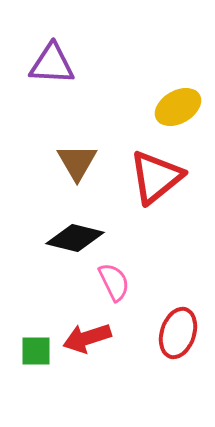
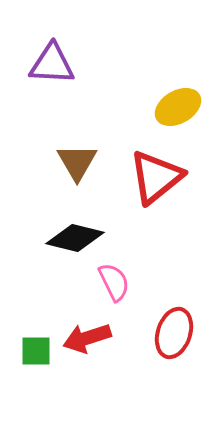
red ellipse: moved 4 px left
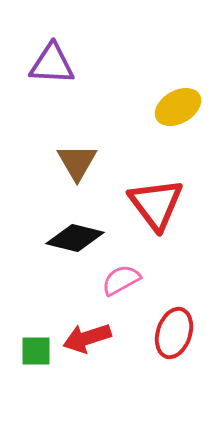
red triangle: moved 27 px down; rotated 28 degrees counterclockwise
pink semicircle: moved 7 px right, 2 px up; rotated 93 degrees counterclockwise
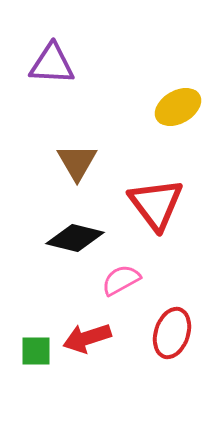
red ellipse: moved 2 px left
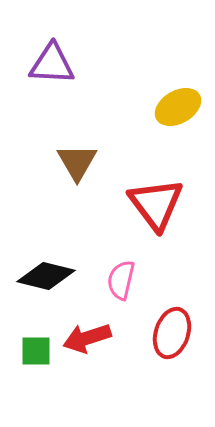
black diamond: moved 29 px left, 38 px down
pink semicircle: rotated 48 degrees counterclockwise
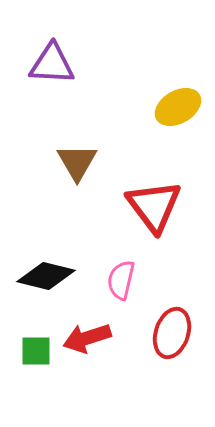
red triangle: moved 2 px left, 2 px down
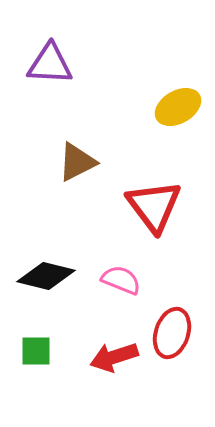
purple triangle: moved 2 px left
brown triangle: rotated 33 degrees clockwise
pink semicircle: rotated 99 degrees clockwise
red arrow: moved 27 px right, 19 px down
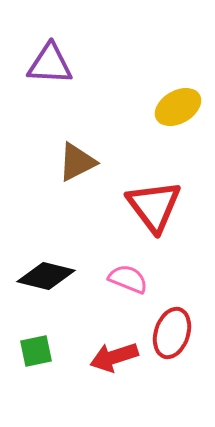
pink semicircle: moved 7 px right, 1 px up
green square: rotated 12 degrees counterclockwise
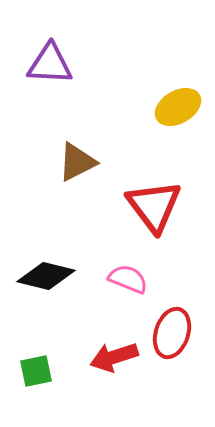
green square: moved 20 px down
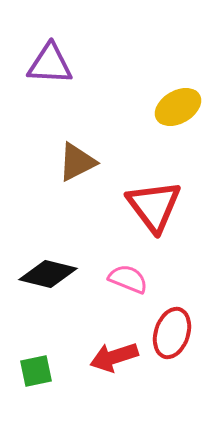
black diamond: moved 2 px right, 2 px up
